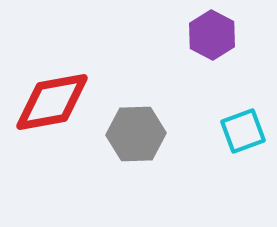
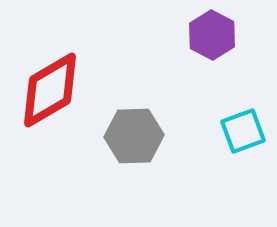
red diamond: moved 2 px left, 12 px up; rotated 20 degrees counterclockwise
gray hexagon: moved 2 px left, 2 px down
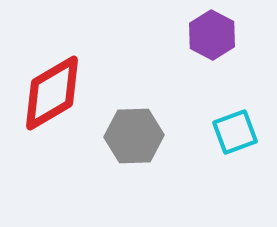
red diamond: moved 2 px right, 3 px down
cyan square: moved 8 px left, 1 px down
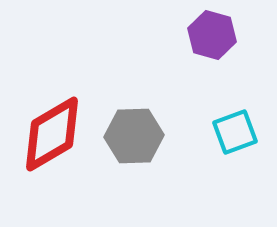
purple hexagon: rotated 12 degrees counterclockwise
red diamond: moved 41 px down
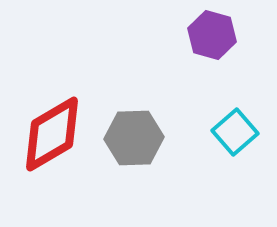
cyan square: rotated 21 degrees counterclockwise
gray hexagon: moved 2 px down
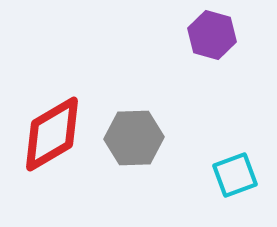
cyan square: moved 43 px down; rotated 21 degrees clockwise
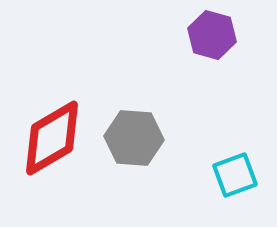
red diamond: moved 4 px down
gray hexagon: rotated 6 degrees clockwise
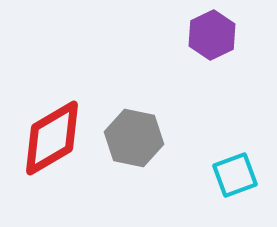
purple hexagon: rotated 18 degrees clockwise
gray hexagon: rotated 8 degrees clockwise
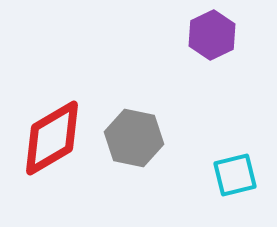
cyan square: rotated 6 degrees clockwise
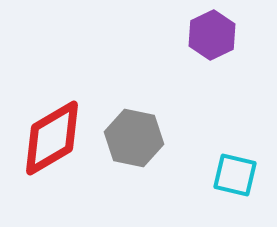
cyan square: rotated 27 degrees clockwise
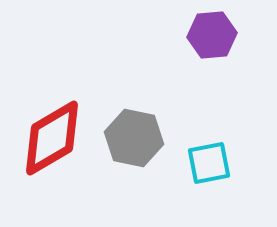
purple hexagon: rotated 21 degrees clockwise
cyan square: moved 26 px left, 12 px up; rotated 24 degrees counterclockwise
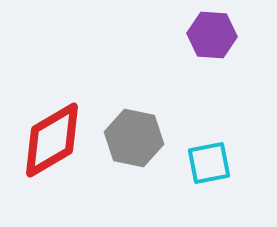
purple hexagon: rotated 9 degrees clockwise
red diamond: moved 2 px down
